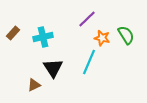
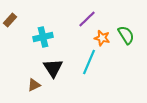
brown rectangle: moved 3 px left, 13 px up
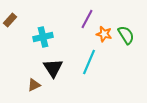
purple line: rotated 18 degrees counterclockwise
orange star: moved 2 px right, 4 px up
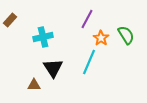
orange star: moved 3 px left, 4 px down; rotated 21 degrees clockwise
brown triangle: rotated 24 degrees clockwise
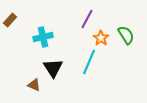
brown triangle: rotated 24 degrees clockwise
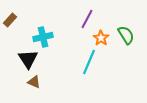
black triangle: moved 25 px left, 9 px up
brown triangle: moved 3 px up
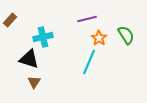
purple line: rotated 48 degrees clockwise
orange star: moved 2 px left
black triangle: moved 1 px right; rotated 40 degrees counterclockwise
brown triangle: rotated 40 degrees clockwise
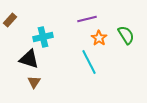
cyan line: rotated 50 degrees counterclockwise
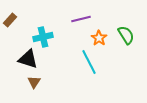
purple line: moved 6 px left
black triangle: moved 1 px left
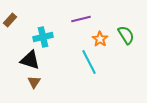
orange star: moved 1 px right, 1 px down
black triangle: moved 2 px right, 1 px down
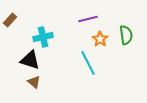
purple line: moved 7 px right
green semicircle: rotated 24 degrees clockwise
cyan line: moved 1 px left, 1 px down
brown triangle: rotated 24 degrees counterclockwise
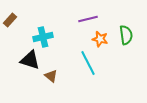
orange star: rotated 21 degrees counterclockwise
brown triangle: moved 17 px right, 6 px up
